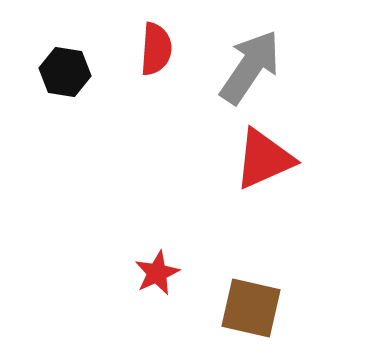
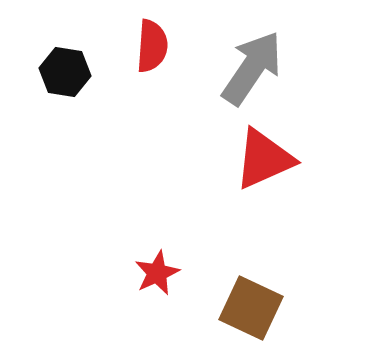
red semicircle: moved 4 px left, 3 px up
gray arrow: moved 2 px right, 1 px down
brown square: rotated 12 degrees clockwise
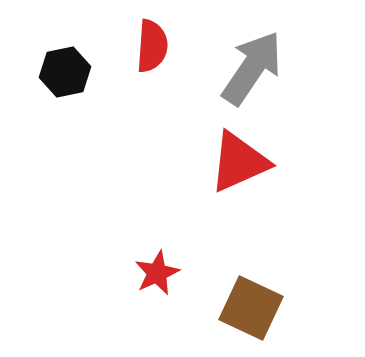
black hexagon: rotated 21 degrees counterclockwise
red triangle: moved 25 px left, 3 px down
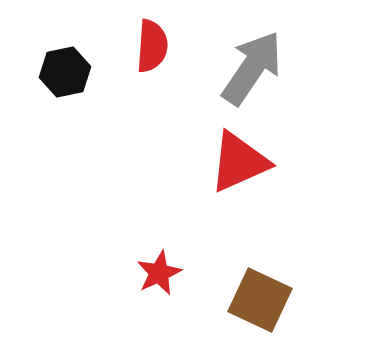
red star: moved 2 px right
brown square: moved 9 px right, 8 px up
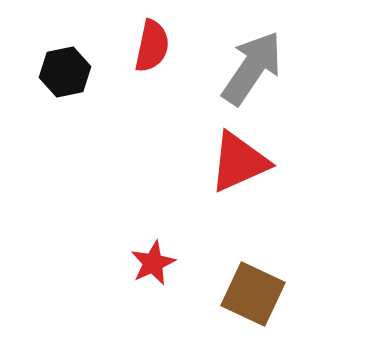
red semicircle: rotated 8 degrees clockwise
red star: moved 6 px left, 10 px up
brown square: moved 7 px left, 6 px up
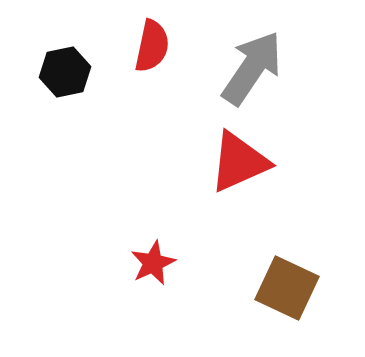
brown square: moved 34 px right, 6 px up
